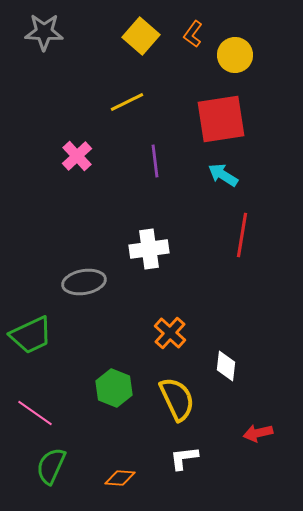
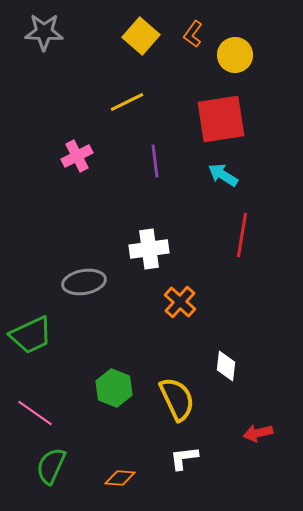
pink cross: rotated 16 degrees clockwise
orange cross: moved 10 px right, 31 px up
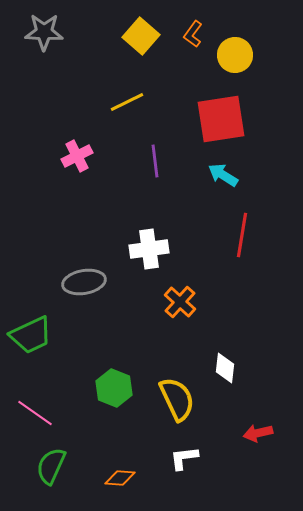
white diamond: moved 1 px left, 2 px down
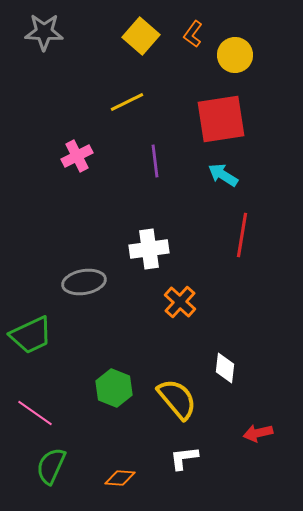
yellow semicircle: rotated 15 degrees counterclockwise
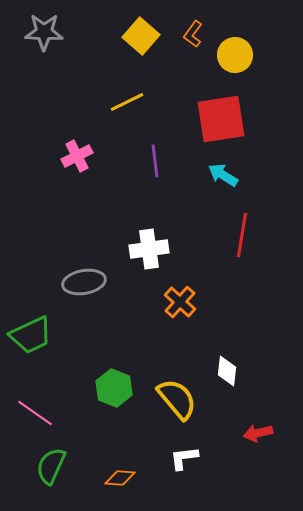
white diamond: moved 2 px right, 3 px down
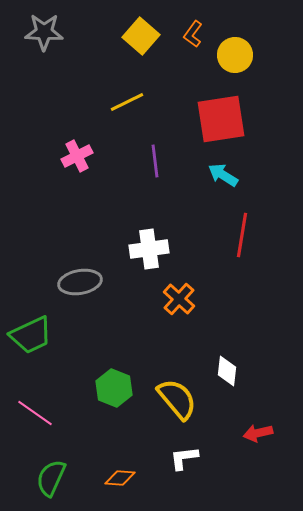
gray ellipse: moved 4 px left
orange cross: moved 1 px left, 3 px up
green semicircle: moved 12 px down
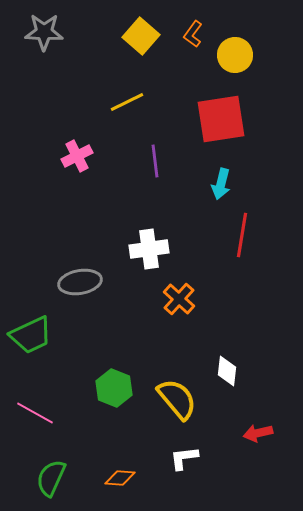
cyan arrow: moved 2 px left, 9 px down; rotated 108 degrees counterclockwise
pink line: rotated 6 degrees counterclockwise
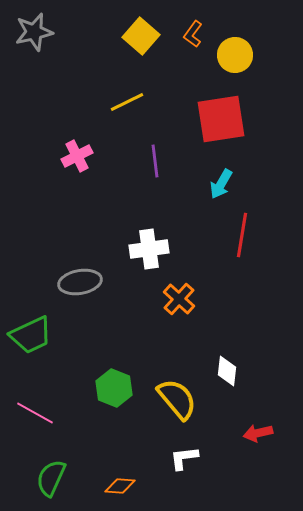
gray star: moved 10 px left; rotated 15 degrees counterclockwise
cyan arrow: rotated 16 degrees clockwise
orange diamond: moved 8 px down
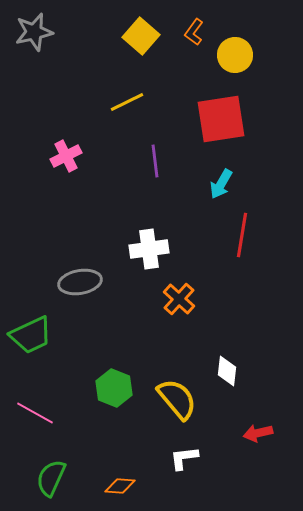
orange L-shape: moved 1 px right, 2 px up
pink cross: moved 11 px left
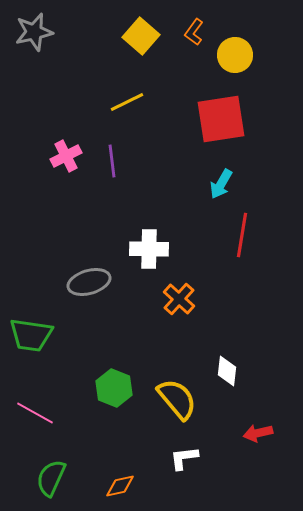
purple line: moved 43 px left
white cross: rotated 9 degrees clockwise
gray ellipse: moved 9 px right; rotated 6 degrees counterclockwise
green trapezoid: rotated 33 degrees clockwise
orange diamond: rotated 16 degrees counterclockwise
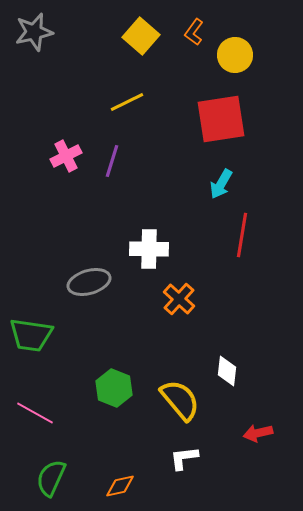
purple line: rotated 24 degrees clockwise
yellow semicircle: moved 3 px right, 1 px down
